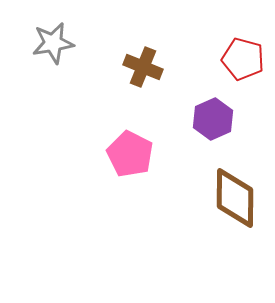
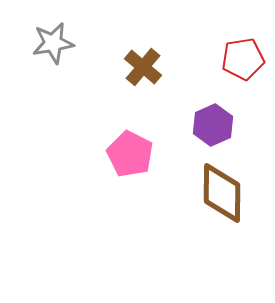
red pentagon: rotated 24 degrees counterclockwise
brown cross: rotated 18 degrees clockwise
purple hexagon: moved 6 px down
brown diamond: moved 13 px left, 5 px up
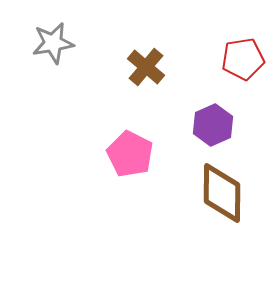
brown cross: moved 3 px right
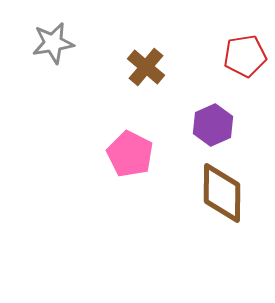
red pentagon: moved 2 px right, 3 px up
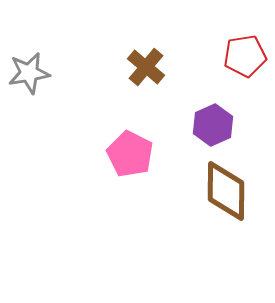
gray star: moved 24 px left, 30 px down
brown diamond: moved 4 px right, 2 px up
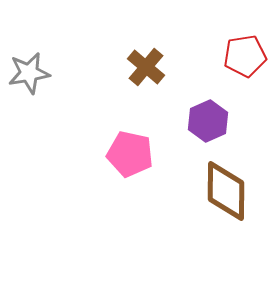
purple hexagon: moved 5 px left, 4 px up
pink pentagon: rotated 15 degrees counterclockwise
